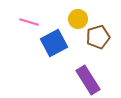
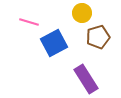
yellow circle: moved 4 px right, 6 px up
purple rectangle: moved 2 px left, 1 px up
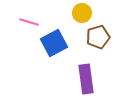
purple rectangle: rotated 24 degrees clockwise
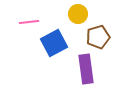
yellow circle: moved 4 px left, 1 px down
pink line: rotated 24 degrees counterclockwise
purple rectangle: moved 10 px up
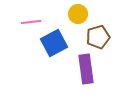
pink line: moved 2 px right
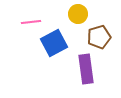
brown pentagon: moved 1 px right
